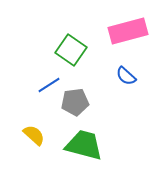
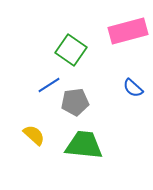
blue semicircle: moved 7 px right, 12 px down
green trapezoid: rotated 9 degrees counterclockwise
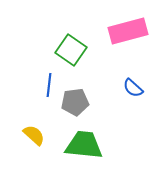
blue line: rotated 50 degrees counterclockwise
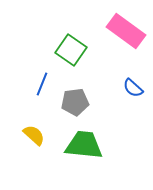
pink rectangle: moved 2 px left; rotated 51 degrees clockwise
blue line: moved 7 px left, 1 px up; rotated 15 degrees clockwise
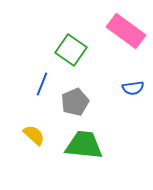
blue semicircle: rotated 50 degrees counterclockwise
gray pentagon: rotated 16 degrees counterclockwise
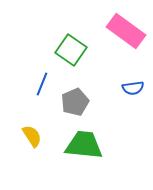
yellow semicircle: moved 2 px left, 1 px down; rotated 15 degrees clockwise
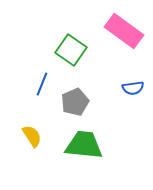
pink rectangle: moved 2 px left
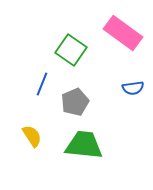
pink rectangle: moved 1 px left, 2 px down
